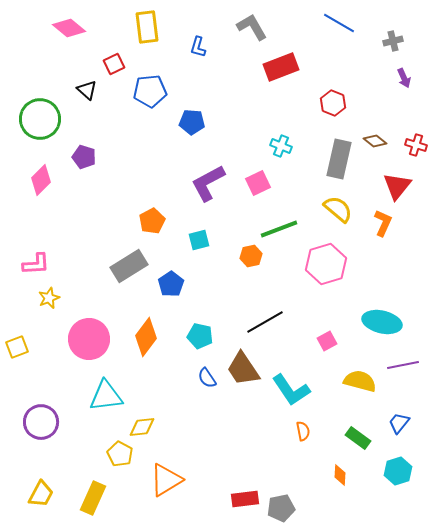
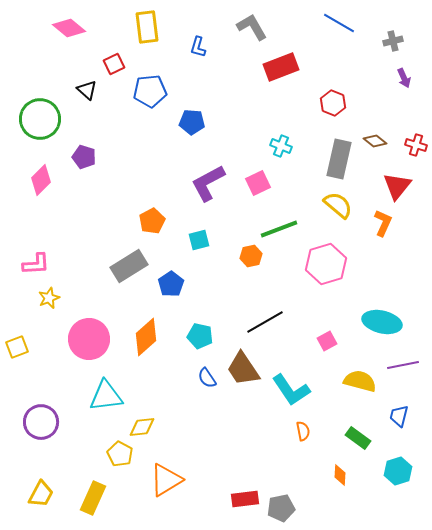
yellow semicircle at (338, 209): moved 4 px up
orange diamond at (146, 337): rotated 12 degrees clockwise
blue trapezoid at (399, 423): moved 7 px up; rotated 25 degrees counterclockwise
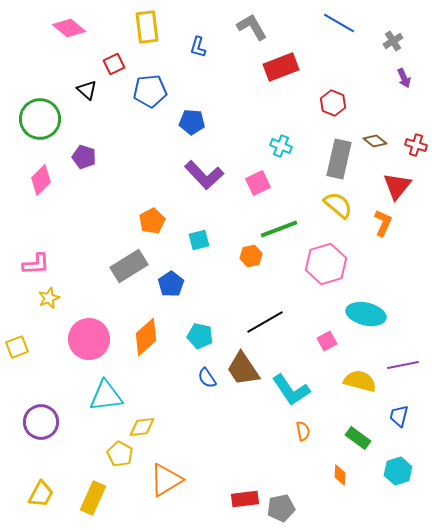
gray cross at (393, 41): rotated 18 degrees counterclockwise
purple L-shape at (208, 183): moved 4 px left, 8 px up; rotated 105 degrees counterclockwise
cyan ellipse at (382, 322): moved 16 px left, 8 px up
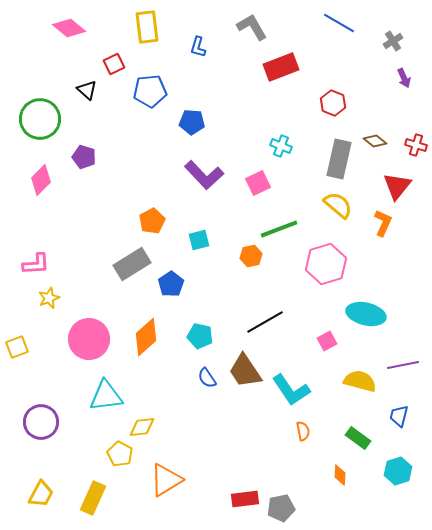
gray rectangle at (129, 266): moved 3 px right, 2 px up
brown trapezoid at (243, 369): moved 2 px right, 2 px down
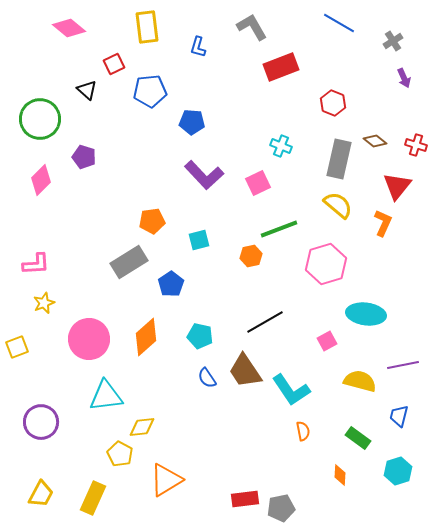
orange pentagon at (152, 221): rotated 20 degrees clockwise
gray rectangle at (132, 264): moved 3 px left, 2 px up
yellow star at (49, 298): moved 5 px left, 5 px down
cyan ellipse at (366, 314): rotated 6 degrees counterclockwise
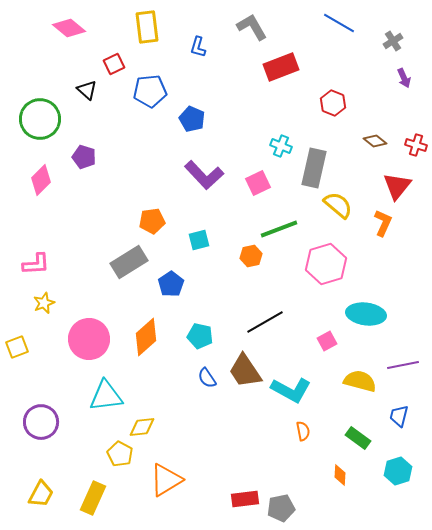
blue pentagon at (192, 122): moved 3 px up; rotated 20 degrees clockwise
gray rectangle at (339, 159): moved 25 px left, 9 px down
cyan L-shape at (291, 390): rotated 27 degrees counterclockwise
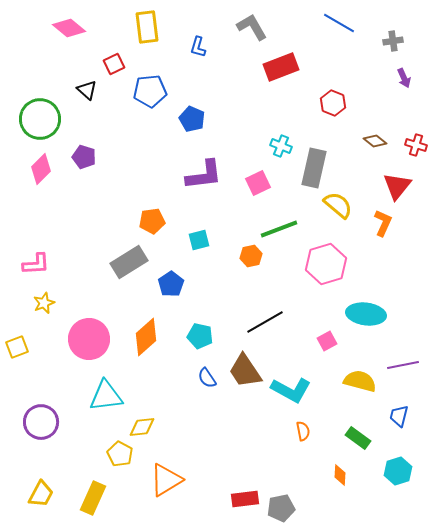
gray cross at (393, 41): rotated 24 degrees clockwise
purple L-shape at (204, 175): rotated 54 degrees counterclockwise
pink diamond at (41, 180): moved 11 px up
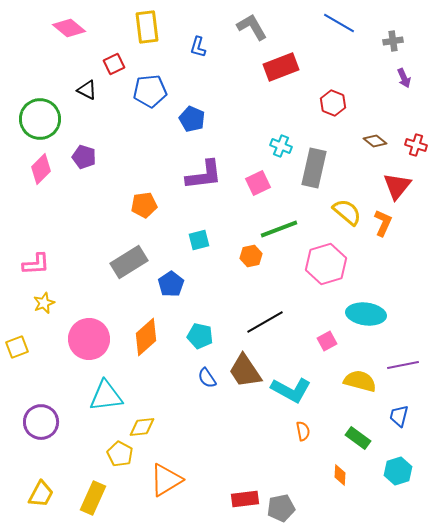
black triangle at (87, 90): rotated 15 degrees counterclockwise
yellow semicircle at (338, 205): moved 9 px right, 7 px down
orange pentagon at (152, 221): moved 8 px left, 16 px up
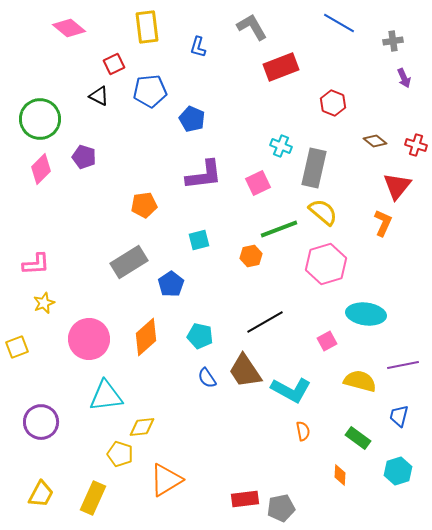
black triangle at (87, 90): moved 12 px right, 6 px down
yellow semicircle at (347, 212): moved 24 px left
yellow pentagon at (120, 454): rotated 10 degrees counterclockwise
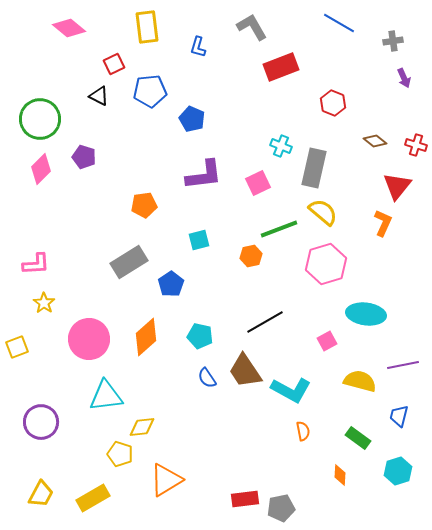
yellow star at (44, 303): rotated 15 degrees counterclockwise
yellow rectangle at (93, 498): rotated 36 degrees clockwise
